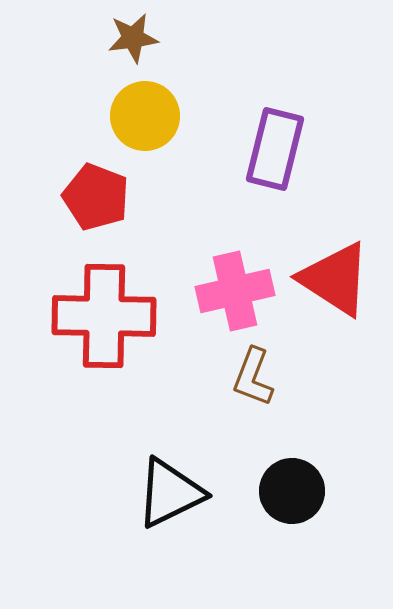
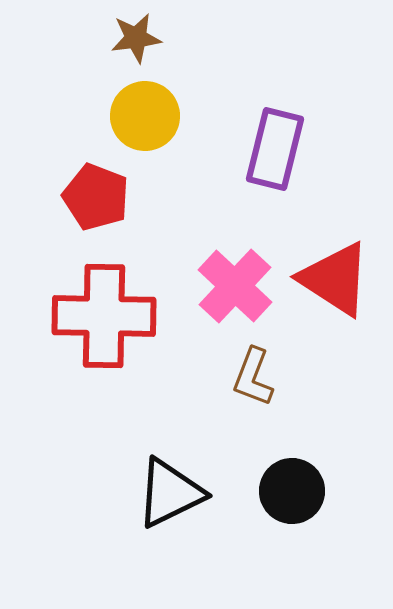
brown star: moved 3 px right
pink cross: moved 5 px up; rotated 34 degrees counterclockwise
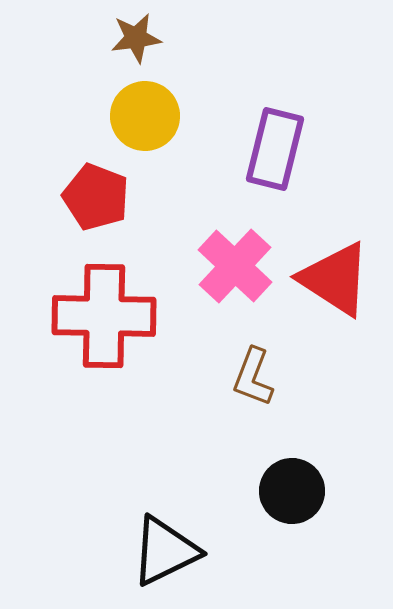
pink cross: moved 20 px up
black triangle: moved 5 px left, 58 px down
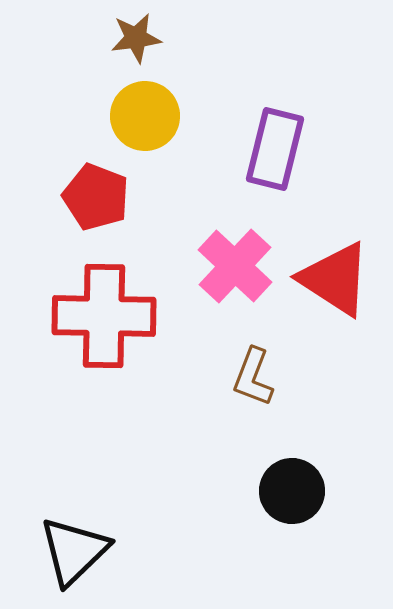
black triangle: moved 91 px left; rotated 18 degrees counterclockwise
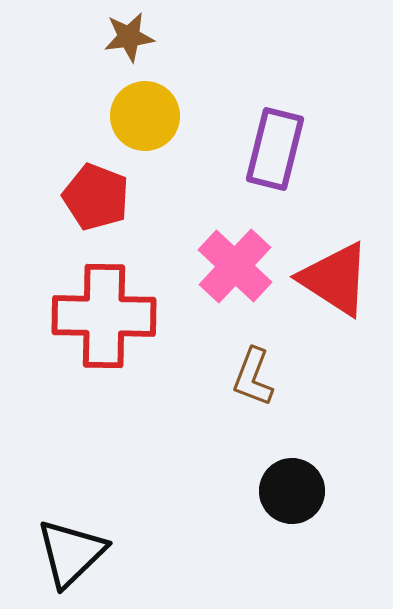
brown star: moved 7 px left, 1 px up
black triangle: moved 3 px left, 2 px down
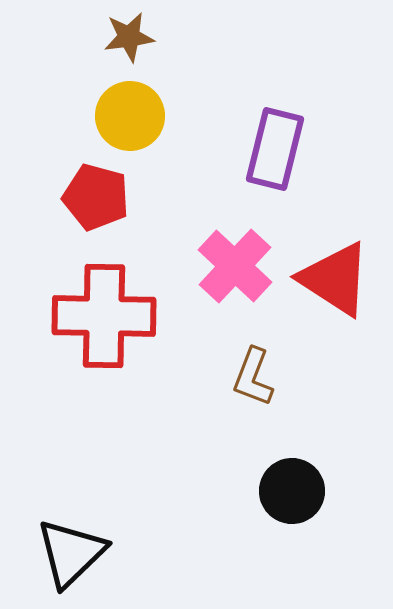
yellow circle: moved 15 px left
red pentagon: rotated 6 degrees counterclockwise
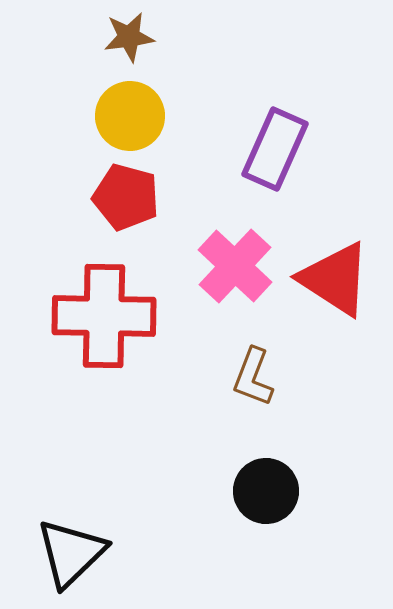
purple rectangle: rotated 10 degrees clockwise
red pentagon: moved 30 px right
black circle: moved 26 px left
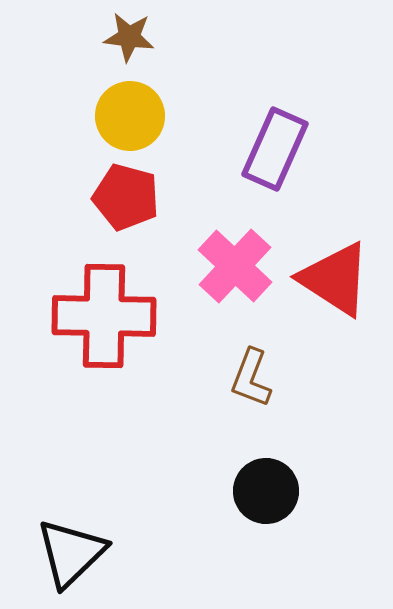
brown star: rotated 15 degrees clockwise
brown L-shape: moved 2 px left, 1 px down
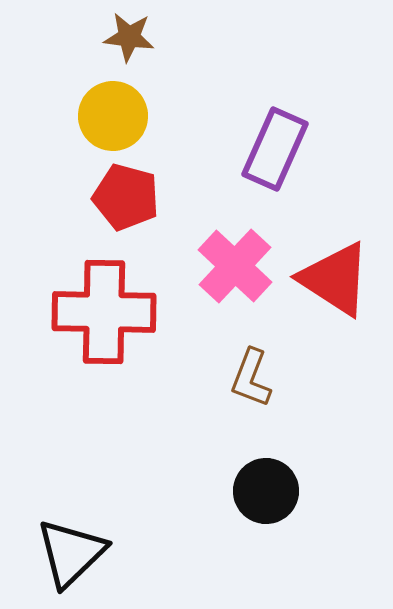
yellow circle: moved 17 px left
red cross: moved 4 px up
